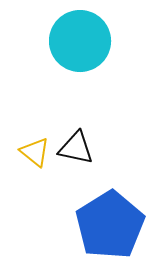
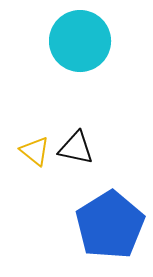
yellow triangle: moved 1 px up
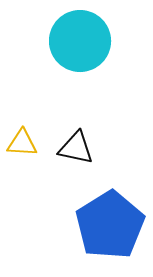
yellow triangle: moved 13 px left, 8 px up; rotated 36 degrees counterclockwise
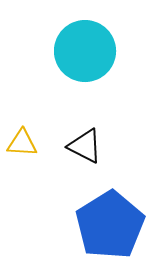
cyan circle: moved 5 px right, 10 px down
black triangle: moved 9 px right, 2 px up; rotated 15 degrees clockwise
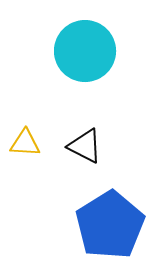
yellow triangle: moved 3 px right
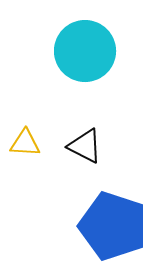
blue pentagon: moved 3 px right, 1 px down; rotated 22 degrees counterclockwise
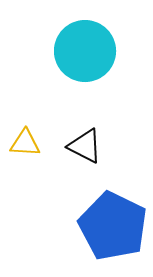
blue pentagon: rotated 8 degrees clockwise
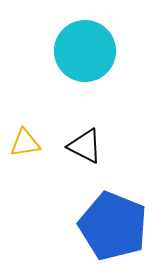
yellow triangle: rotated 12 degrees counterclockwise
blue pentagon: rotated 4 degrees counterclockwise
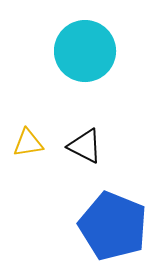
yellow triangle: moved 3 px right
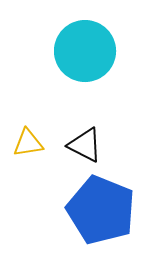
black triangle: moved 1 px up
blue pentagon: moved 12 px left, 16 px up
